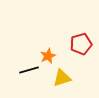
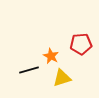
red pentagon: rotated 10 degrees clockwise
orange star: moved 3 px right; rotated 21 degrees counterclockwise
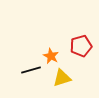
red pentagon: moved 2 px down; rotated 10 degrees counterclockwise
black line: moved 2 px right
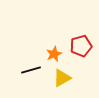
orange star: moved 3 px right, 2 px up; rotated 21 degrees clockwise
yellow triangle: rotated 12 degrees counterclockwise
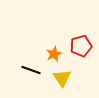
black line: rotated 36 degrees clockwise
yellow triangle: rotated 36 degrees counterclockwise
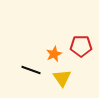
red pentagon: rotated 15 degrees clockwise
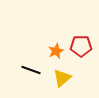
orange star: moved 2 px right, 3 px up
yellow triangle: rotated 24 degrees clockwise
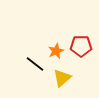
black line: moved 4 px right, 6 px up; rotated 18 degrees clockwise
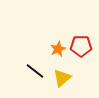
orange star: moved 2 px right, 2 px up
black line: moved 7 px down
